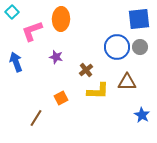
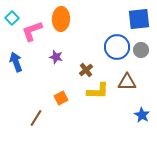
cyan square: moved 6 px down
gray circle: moved 1 px right, 3 px down
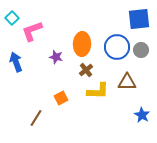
orange ellipse: moved 21 px right, 25 px down
